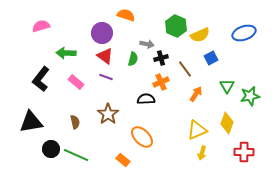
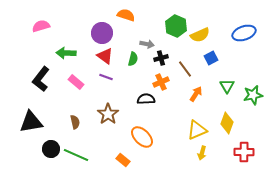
green star: moved 3 px right, 1 px up
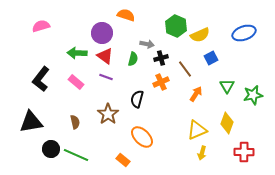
green arrow: moved 11 px right
black semicircle: moved 9 px left; rotated 72 degrees counterclockwise
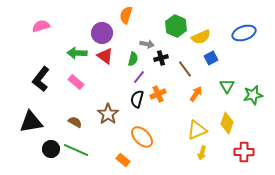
orange semicircle: rotated 90 degrees counterclockwise
yellow semicircle: moved 1 px right, 2 px down
purple line: moved 33 px right; rotated 72 degrees counterclockwise
orange cross: moved 3 px left, 12 px down
brown semicircle: rotated 48 degrees counterclockwise
green line: moved 5 px up
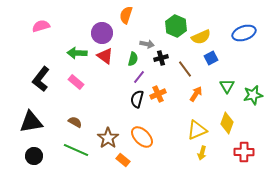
brown star: moved 24 px down
black circle: moved 17 px left, 7 px down
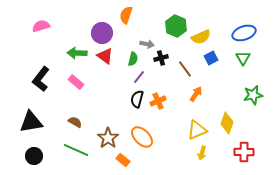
green triangle: moved 16 px right, 28 px up
orange cross: moved 7 px down
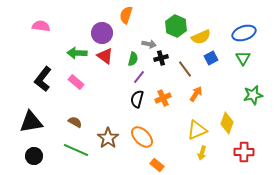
pink semicircle: rotated 24 degrees clockwise
gray arrow: moved 2 px right
black L-shape: moved 2 px right
orange cross: moved 5 px right, 3 px up
orange rectangle: moved 34 px right, 5 px down
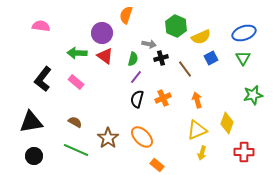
purple line: moved 3 px left
orange arrow: moved 1 px right, 6 px down; rotated 49 degrees counterclockwise
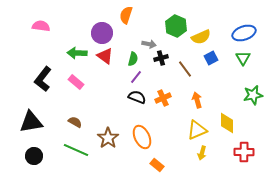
black semicircle: moved 2 px up; rotated 96 degrees clockwise
yellow diamond: rotated 20 degrees counterclockwise
orange ellipse: rotated 20 degrees clockwise
